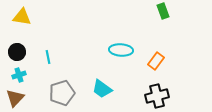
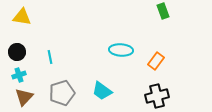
cyan line: moved 2 px right
cyan trapezoid: moved 2 px down
brown triangle: moved 9 px right, 1 px up
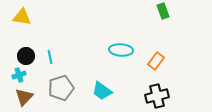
black circle: moved 9 px right, 4 px down
gray pentagon: moved 1 px left, 5 px up
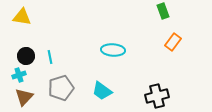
cyan ellipse: moved 8 px left
orange rectangle: moved 17 px right, 19 px up
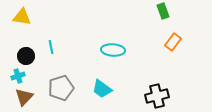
cyan line: moved 1 px right, 10 px up
cyan cross: moved 1 px left, 1 px down
cyan trapezoid: moved 2 px up
